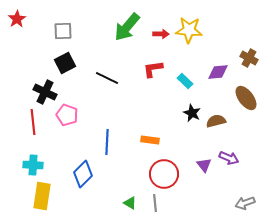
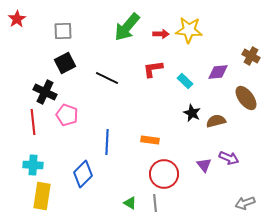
brown cross: moved 2 px right, 2 px up
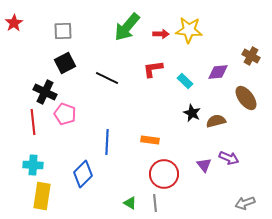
red star: moved 3 px left, 4 px down
pink pentagon: moved 2 px left, 1 px up
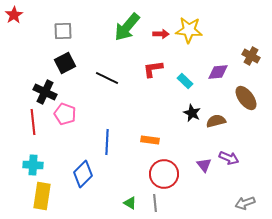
red star: moved 8 px up
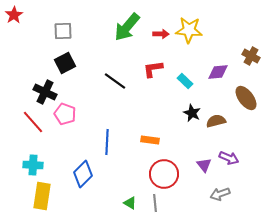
black line: moved 8 px right, 3 px down; rotated 10 degrees clockwise
red line: rotated 35 degrees counterclockwise
gray arrow: moved 25 px left, 9 px up
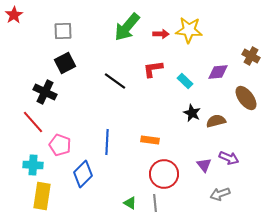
pink pentagon: moved 5 px left, 31 px down
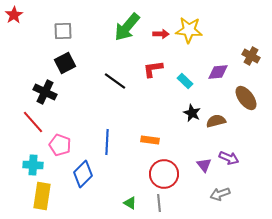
gray line: moved 4 px right
